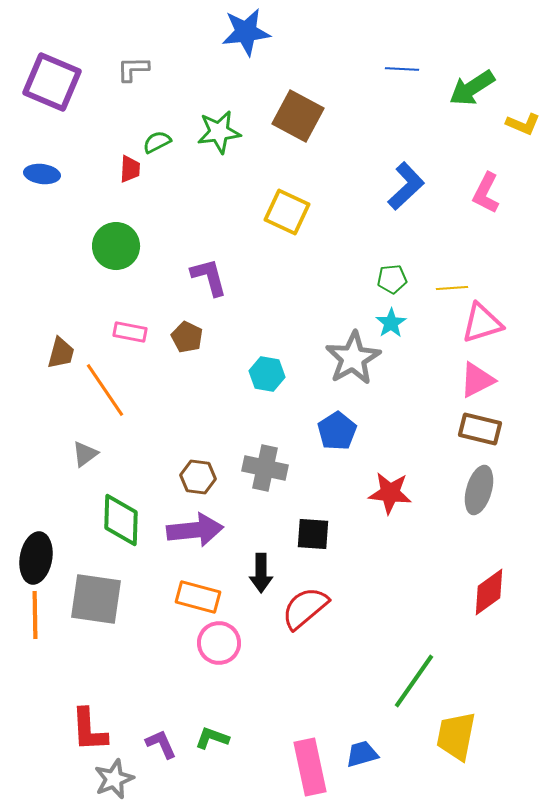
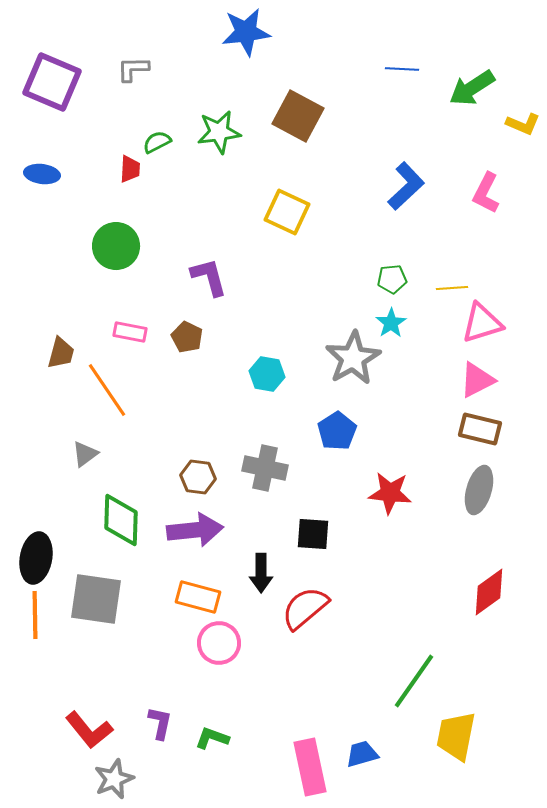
orange line at (105, 390): moved 2 px right
red L-shape at (89, 730): rotated 36 degrees counterclockwise
purple L-shape at (161, 744): moved 1 px left, 21 px up; rotated 36 degrees clockwise
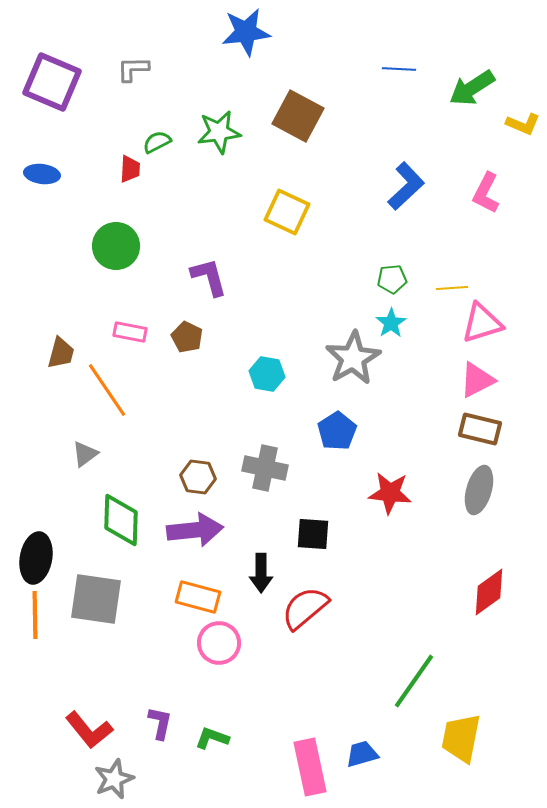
blue line at (402, 69): moved 3 px left
yellow trapezoid at (456, 736): moved 5 px right, 2 px down
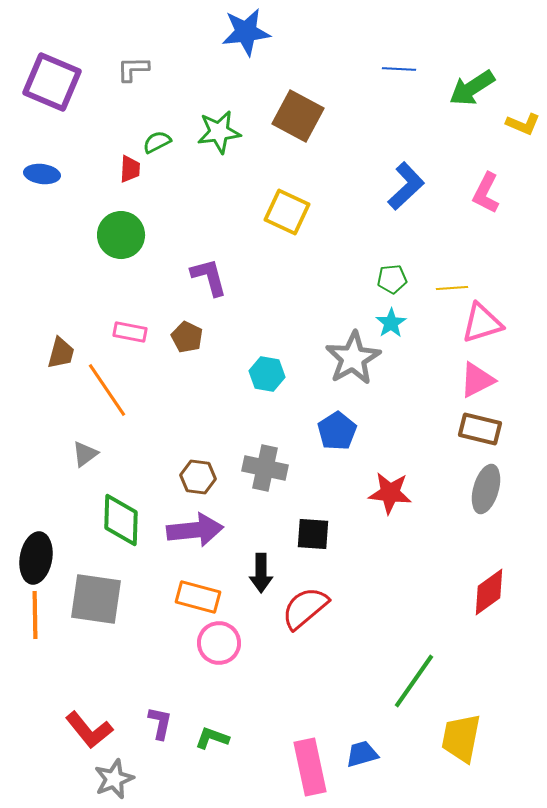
green circle at (116, 246): moved 5 px right, 11 px up
gray ellipse at (479, 490): moved 7 px right, 1 px up
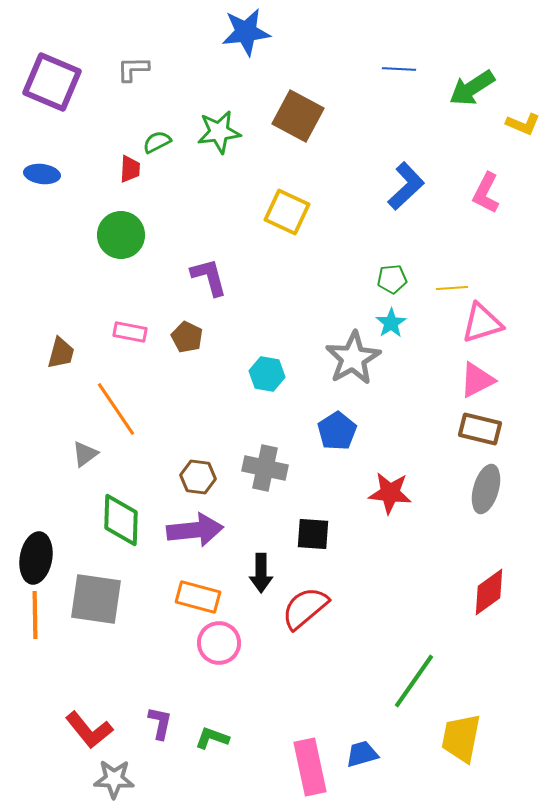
orange line at (107, 390): moved 9 px right, 19 px down
gray star at (114, 779): rotated 24 degrees clockwise
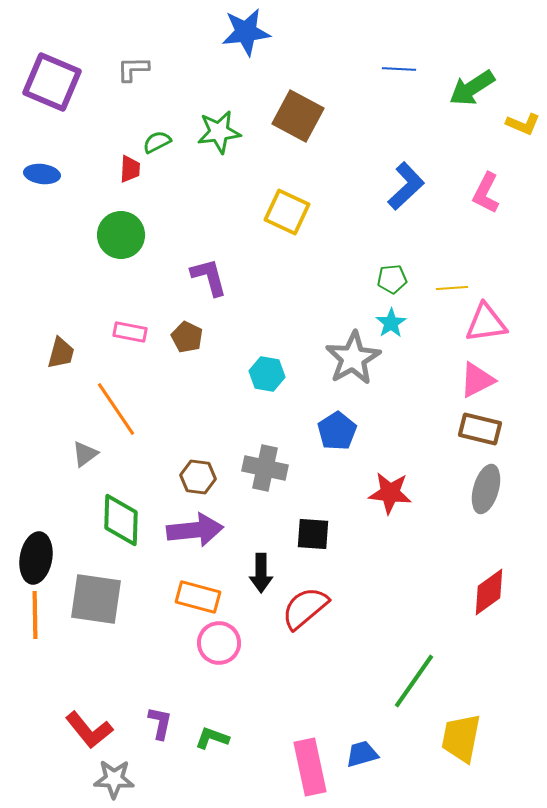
pink triangle at (482, 323): moved 4 px right; rotated 9 degrees clockwise
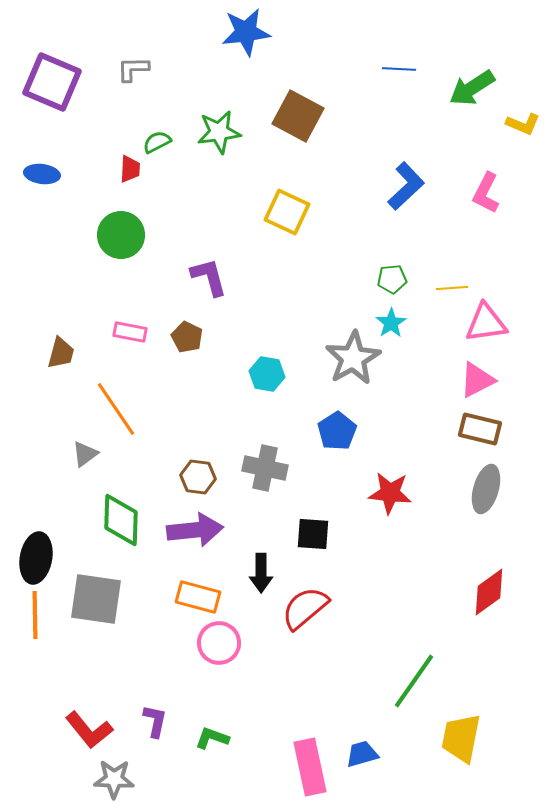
purple L-shape at (160, 723): moved 5 px left, 2 px up
